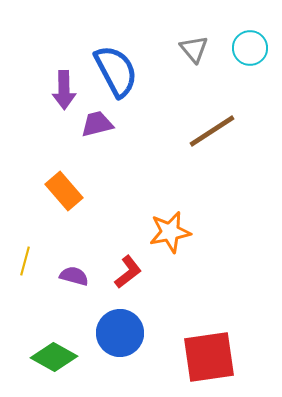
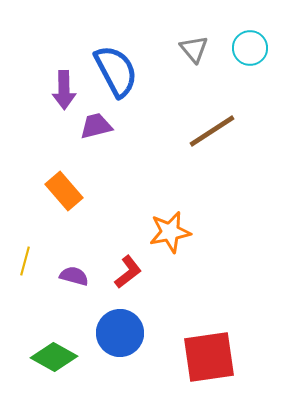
purple trapezoid: moved 1 px left, 2 px down
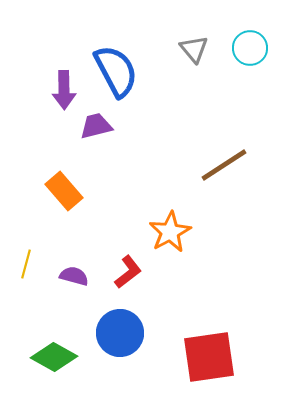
brown line: moved 12 px right, 34 px down
orange star: rotated 18 degrees counterclockwise
yellow line: moved 1 px right, 3 px down
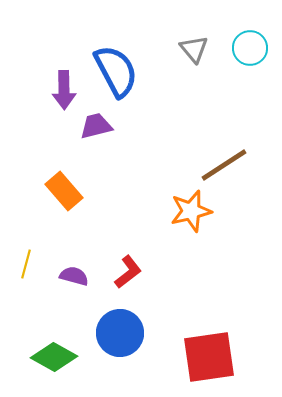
orange star: moved 21 px right, 21 px up; rotated 15 degrees clockwise
